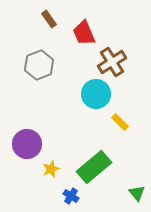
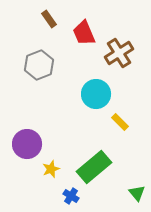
brown cross: moved 7 px right, 9 px up
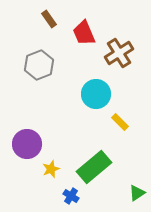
green triangle: rotated 36 degrees clockwise
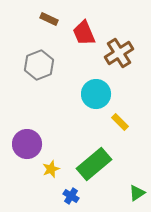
brown rectangle: rotated 30 degrees counterclockwise
green rectangle: moved 3 px up
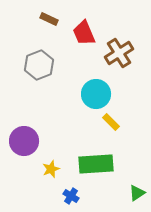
yellow rectangle: moved 9 px left
purple circle: moved 3 px left, 3 px up
green rectangle: moved 2 px right; rotated 36 degrees clockwise
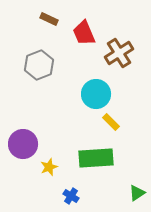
purple circle: moved 1 px left, 3 px down
green rectangle: moved 6 px up
yellow star: moved 2 px left, 2 px up
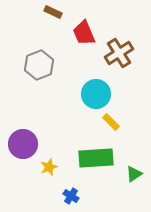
brown rectangle: moved 4 px right, 7 px up
green triangle: moved 3 px left, 19 px up
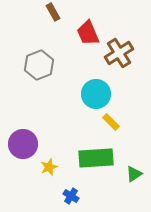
brown rectangle: rotated 36 degrees clockwise
red trapezoid: moved 4 px right
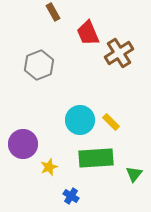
cyan circle: moved 16 px left, 26 px down
green triangle: rotated 18 degrees counterclockwise
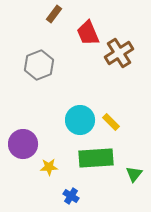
brown rectangle: moved 1 px right, 2 px down; rotated 66 degrees clockwise
yellow star: rotated 18 degrees clockwise
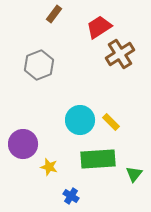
red trapezoid: moved 11 px right, 6 px up; rotated 80 degrees clockwise
brown cross: moved 1 px right, 1 px down
green rectangle: moved 2 px right, 1 px down
yellow star: rotated 18 degrees clockwise
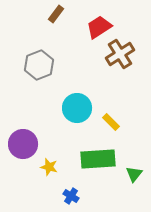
brown rectangle: moved 2 px right
cyan circle: moved 3 px left, 12 px up
